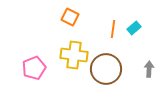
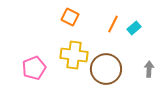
orange line: moved 5 px up; rotated 18 degrees clockwise
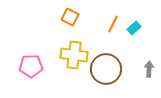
pink pentagon: moved 3 px left, 2 px up; rotated 20 degrees clockwise
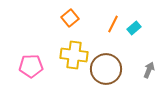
orange square: moved 1 px down; rotated 24 degrees clockwise
gray arrow: moved 1 px down; rotated 21 degrees clockwise
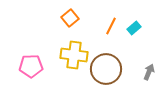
orange line: moved 2 px left, 2 px down
gray arrow: moved 2 px down
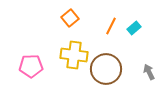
gray arrow: rotated 49 degrees counterclockwise
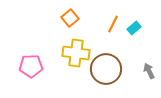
orange line: moved 2 px right, 2 px up
yellow cross: moved 2 px right, 2 px up
gray arrow: moved 1 px up
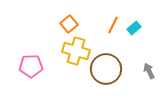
orange square: moved 1 px left, 6 px down
orange line: moved 1 px down
yellow cross: moved 2 px up; rotated 8 degrees clockwise
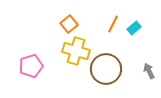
orange line: moved 1 px up
pink pentagon: rotated 15 degrees counterclockwise
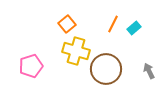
orange square: moved 2 px left
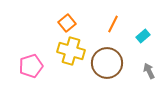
orange square: moved 1 px up
cyan rectangle: moved 9 px right, 8 px down
yellow cross: moved 5 px left
brown circle: moved 1 px right, 6 px up
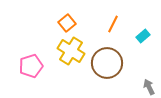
yellow cross: rotated 16 degrees clockwise
gray arrow: moved 16 px down
